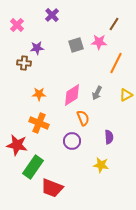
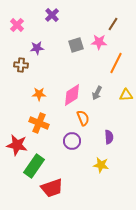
brown line: moved 1 px left
brown cross: moved 3 px left, 2 px down
yellow triangle: rotated 24 degrees clockwise
green rectangle: moved 1 px right, 1 px up
red trapezoid: rotated 40 degrees counterclockwise
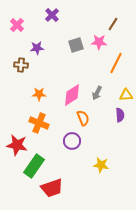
purple semicircle: moved 11 px right, 22 px up
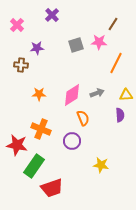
gray arrow: rotated 136 degrees counterclockwise
orange cross: moved 2 px right, 6 px down
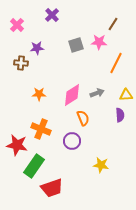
brown cross: moved 2 px up
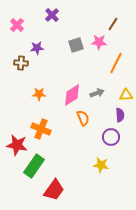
purple circle: moved 39 px right, 4 px up
red trapezoid: moved 2 px right, 2 px down; rotated 35 degrees counterclockwise
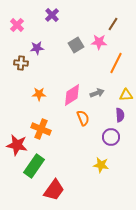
gray square: rotated 14 degrees counterclockwise
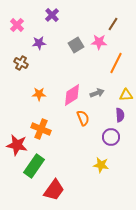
purple star: moved 2 px right, 5 px up
brown cross: rotated 24 degrees clockwise
